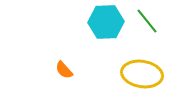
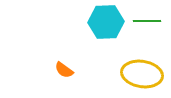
green line: rotated 52 degrees counterclockwise
orange semicircle: rotated 12 degrees counterclockwise
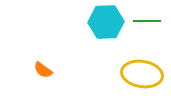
orange semicircle: moved 21 px left
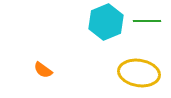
cyan hexagon: rotated 20 degrees counterclockwise
yellow ellipse: moved 3 px left, 1 px up
